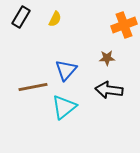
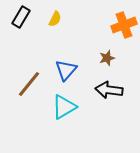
brown star: rotated 14 degrees counterclockwise
brown line: moved 4 px left, 3 px up; rotated 40 degrees counterclockwise
cyan triangle: rotated 8 degrees clockwise
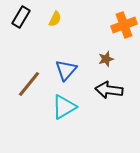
brown star: moved 1 px left, 1 px down
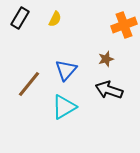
black rectangle: moved 1 px left, 1 px down
black arrow: rotated 12 degrees clockwise
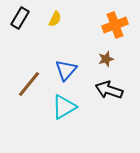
orange cross: moved 9 px left
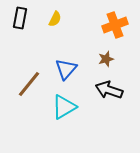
black rectangle: rotated 20 degrees counterclockwise
blue triangle: moved 1 px up
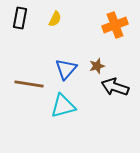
brown star: moved 9 px left, 7 px down
brown line: rotated 60 degrees clockwise
black arrow: moved 6 px right, 3 px up
cyan triangle: moved 1 px left, 1 px up; rotated 16 degrees clockwise
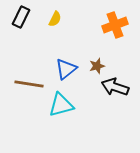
black rectangle: moved 1 px right, 1 px up; rotated 15 degrees clockwise
blue triangle: rotated 10 degrees clockwise
cyan triangle: moved 2 px left, 1 px up
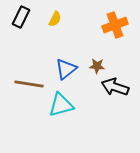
brown star: rotated 21 degrees clockwise
